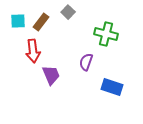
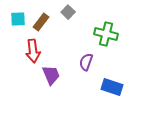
cyan square: moved 2 px up
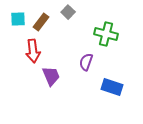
purple trapezoid: moved 1 px down
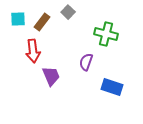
brown rectangle: moved 1 px right
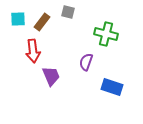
gray square: rotated 32 degrees counterclockwise
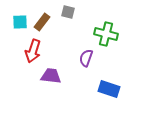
cyan square: moved 2 px right, 3 px down
red arrow: rotated 25 degrees clockwise
purple semicircle: moved 4 px up
purple trapezoid: rotated 60 degrees counterclockwise
blue rectangle: moved 3 px left, 2 px down
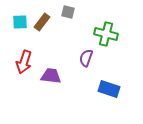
red arrow: moved 9 px left, 11 px down
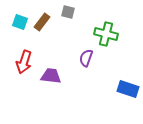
cyan square: rotated 21 degrees clockwise
blue rectangle: moved 19 px right
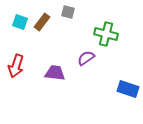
purple semicircle: rotated 36 degrees clockwise
red arrow: moved 8 px left, 4 px down
purple trapezoid: moved 4 px right, 3 px up
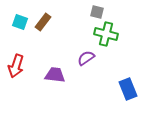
gray square: moved 29 px right
brown rectangle: moved 1 px right
purple trapezoid: moved 2 px down
blue rectangle: rotated 50 degrees clockwise
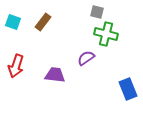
cyan square: moved 7 px left
